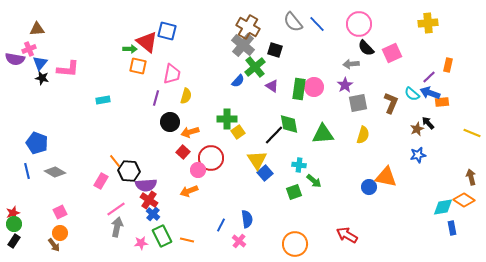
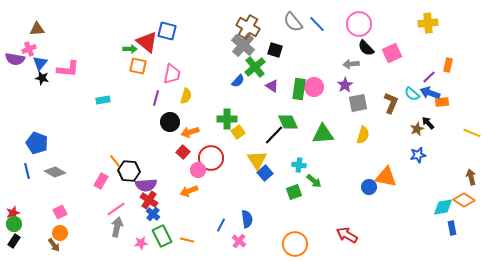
green diamond at (289, 124): moved 1 px left, 2 px up; rotated 15 degrees counterclockwise
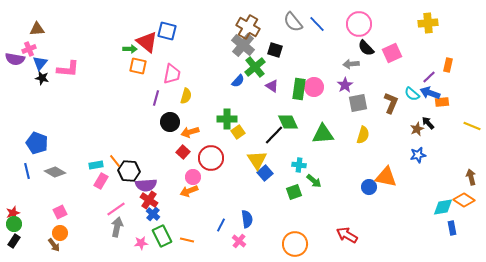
cyan rectangle at (103, 100): moved 7 px left, 65 px down
yellow line at (472, 133): moved 7 px up
pink circle at (198, 170): moved 5 px left, 7 px down
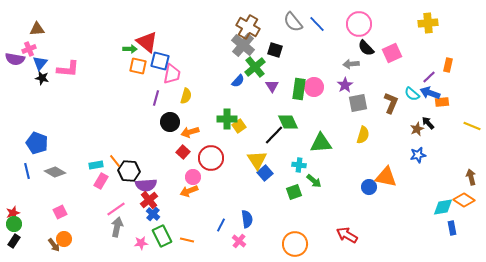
blue square at (167, 31): moved 7 px left, 30 px down
purple triangle at (272, 86): rotated 24 degrees clockwise
yellow square at (238, 132): moved 1 px right, 6 px up
green triangle at (323, 134): moved 2 px left, 9 px down
red cross at (149, 200): rotated 18 degrees clockwise
orange circle at (60, 233): moved 4 px right, 6 px down
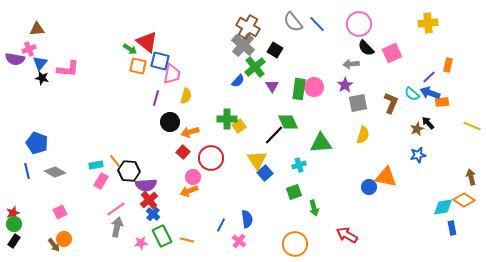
green arrow at (130, 49): rotated 32 degrees clockwise
black square at (275, 50): rotated 14 degrees clockwise
cyan cross at (299, 165): rotated 24 degrees counterclockwise
green arrow at (314, 181): moved 27 px down; rotated 35 degrees clockwise
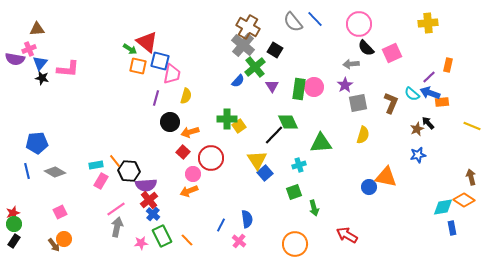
blue line at (317, 24): moved 2 px left, 5 px up
blue pentagon at (37, 143): rotated 25 degrees counterclockwise
pink circle at (193, 177): moved 3 px up
orange line at (187, 240): rotated 32 degrees clockwise
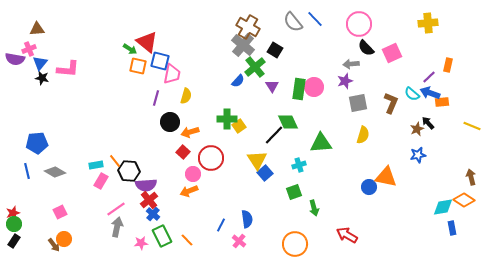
purple star at (345, 85): moved 4 px up; rotated 14 degrees clockwise
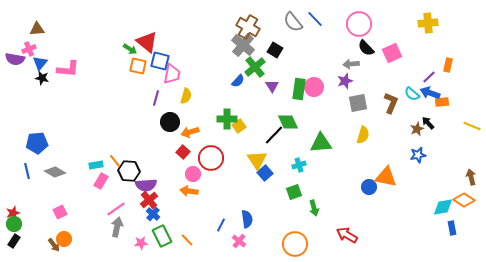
orange arrow at (189, 191): rotated 30 degrees clockwise
